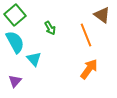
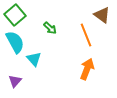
green arrow: rotated 16 degrees counterclockwise
orange arrow: moved 2 px left; rotated 15 degrees counterclockwise
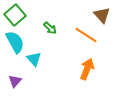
brown triangle: rotated 12 degrees clockwise
orange line: rotated 35 degrees counterclockwise
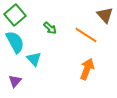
brown triangle: moved 3 px right
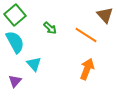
cyan triangle: moved 5 px down
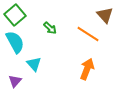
orange line: moved 2 px right, 1 px up
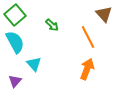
brown triangle: moved 1 px left, 1 px up
green arrow: moved 2 px right, 3 px up
orange line: moved 3 px down; rotated 30 degrees clockwise
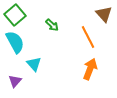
orange arrow: moved 3 px right
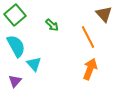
cyan semicircle: moved 1 px right, 4 px down
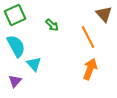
green square: rotated 15 degrees clockwise
